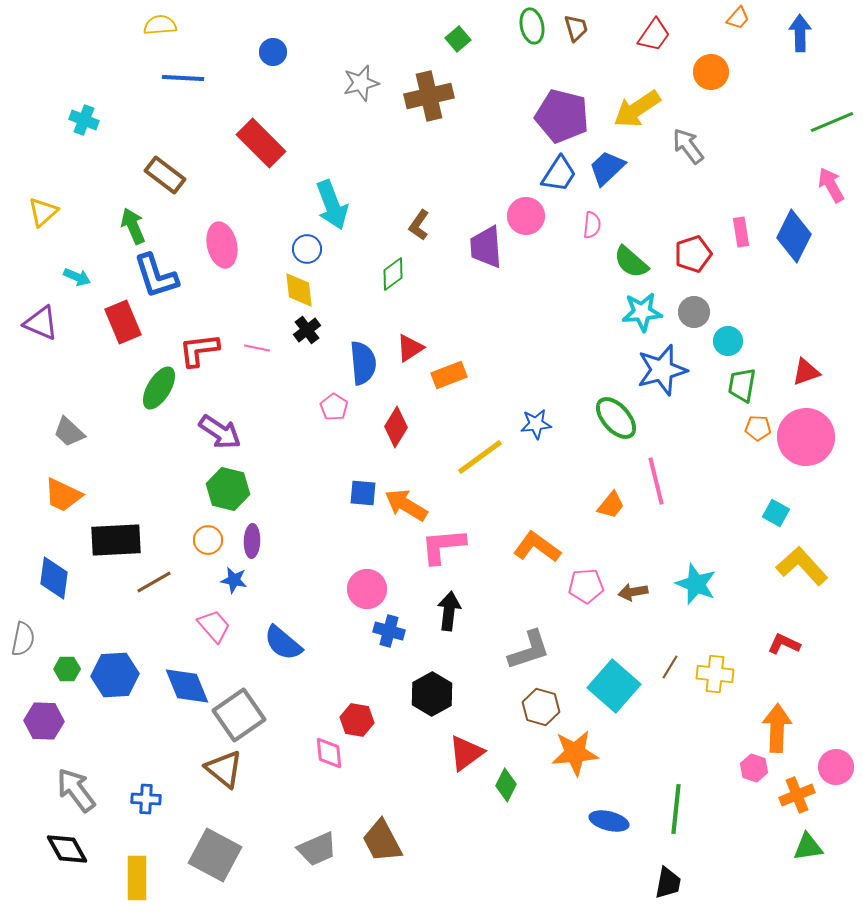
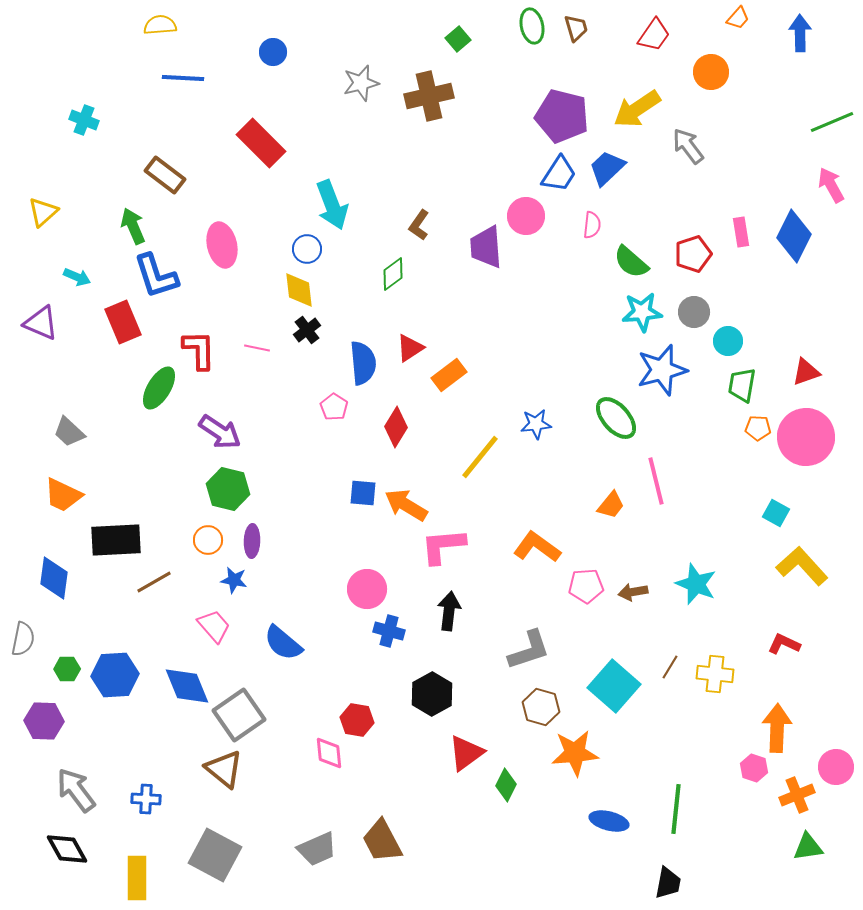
red L-shape at (199, 350): rotated 96 degrees clockwise
orange rectangle at (449, 375): rotated 16 degrees counterclockwise
yellow line at (480, 457): rotated 15 degrees counterclockwise
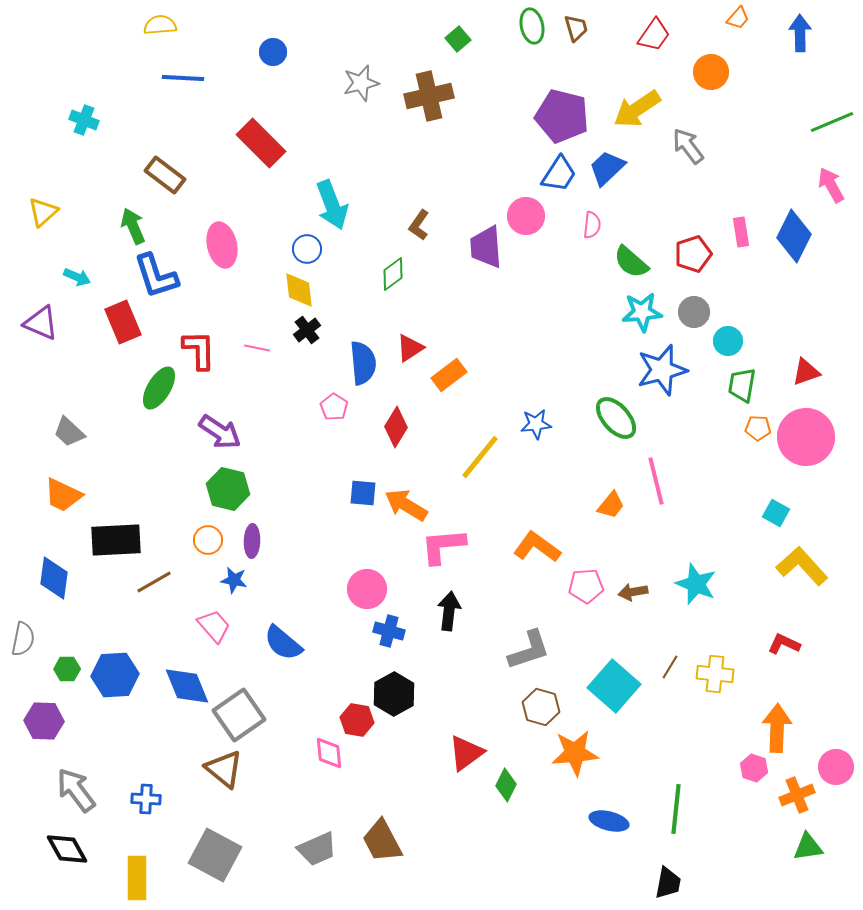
black hexagon at (432, 694): moved 38 px left
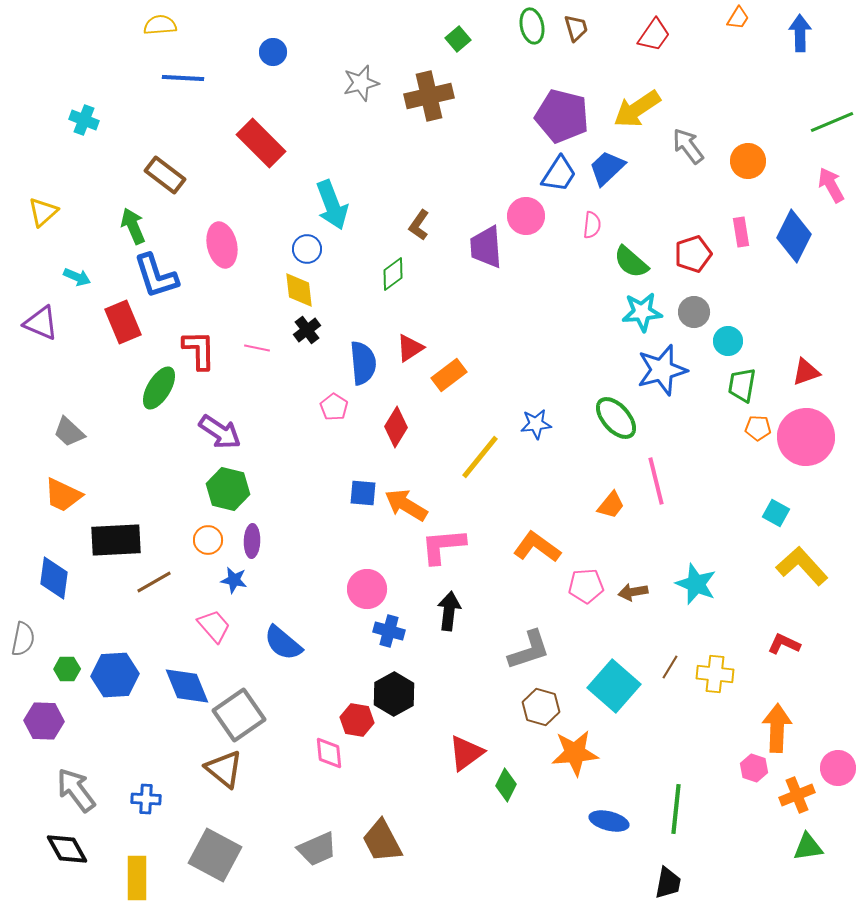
orange trapezoid at (738, 18): rotated 10 degrees counterclockwise
orange circle at (711, 72): moved 37 px right, 89 px down
pink circle at (836, 767): moved 2 px right, 1 px down
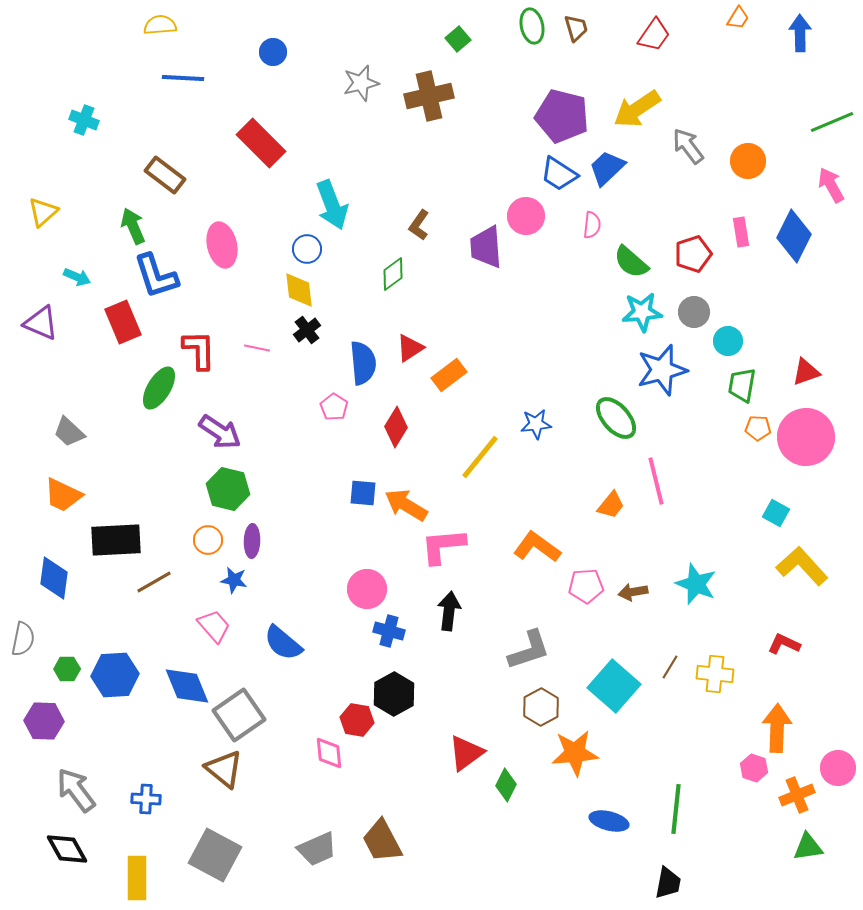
blue trapezoid at (559, 174): rotated 90 degrees clockwise
brown hexagon at (541, 707): rotated 15 degrees clockwise
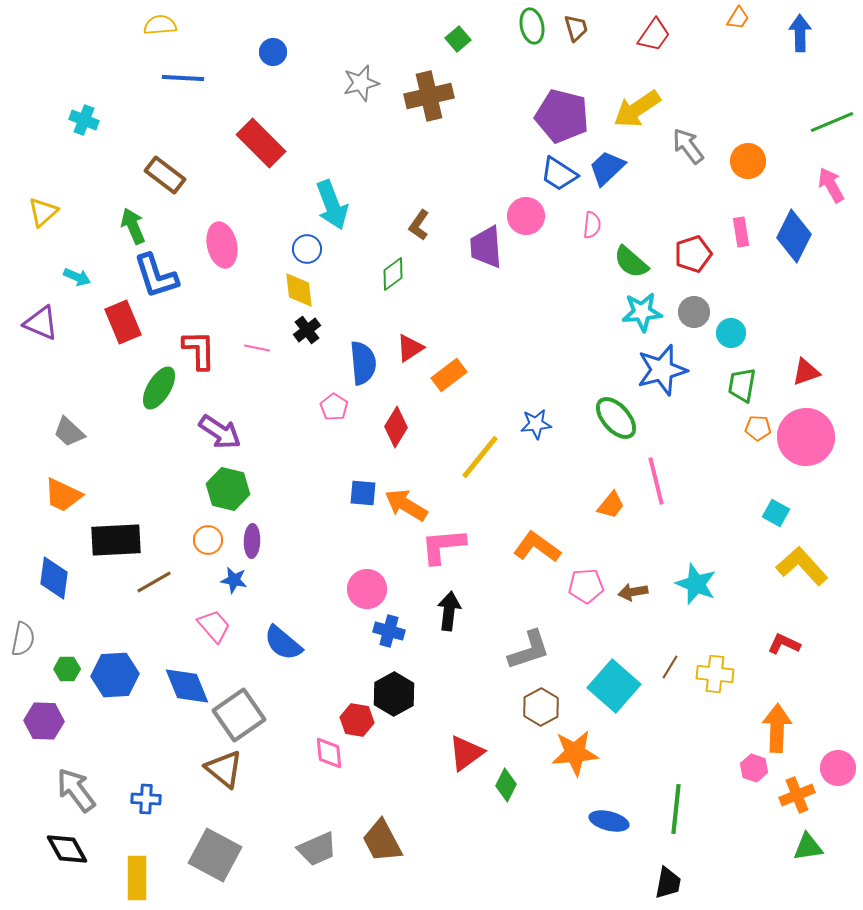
cyan circle at (728, 341): moved 3 px right, 8 px up
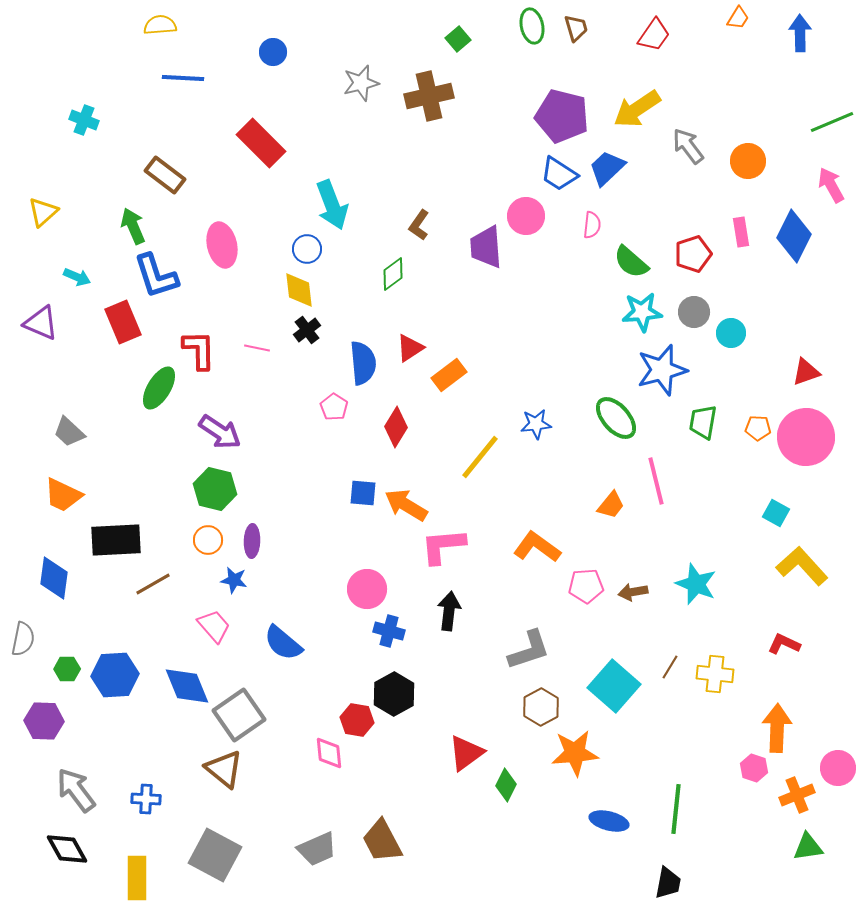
green trapezoid at (742, 385): moved 39 px left, 37 px down
green hexagon at (228, 489): moved 13 px left
brown line at (154, 582): moved 1 px left, 2 px down
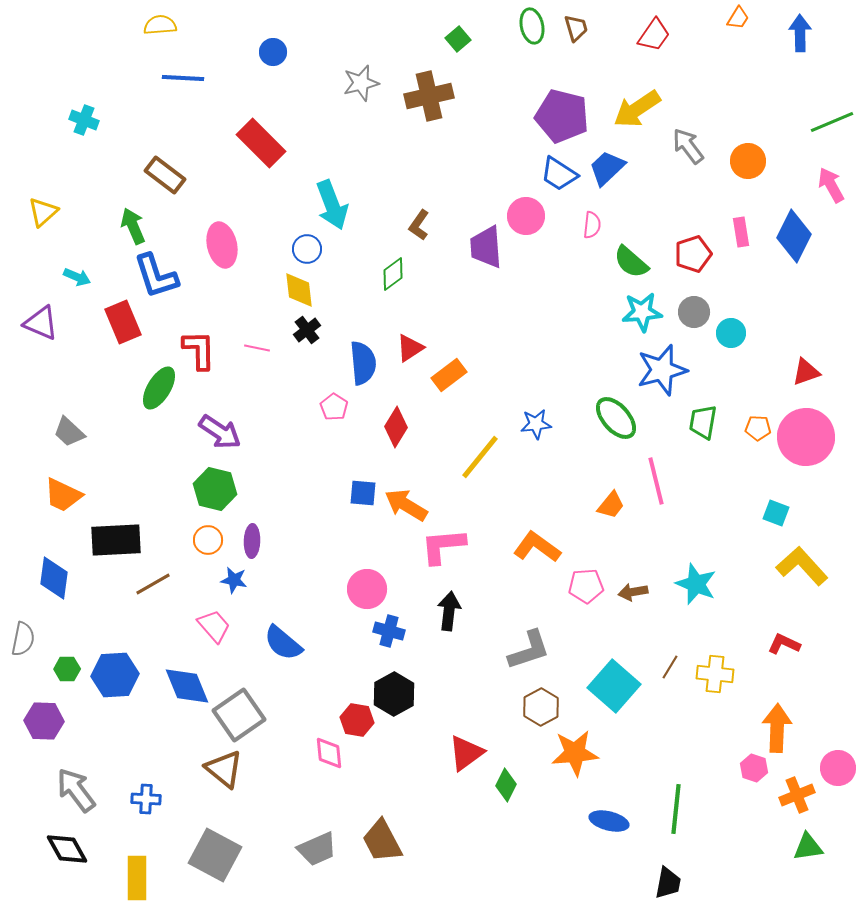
cyan square at (776, 513): rotated 8 degrees counterclockwise
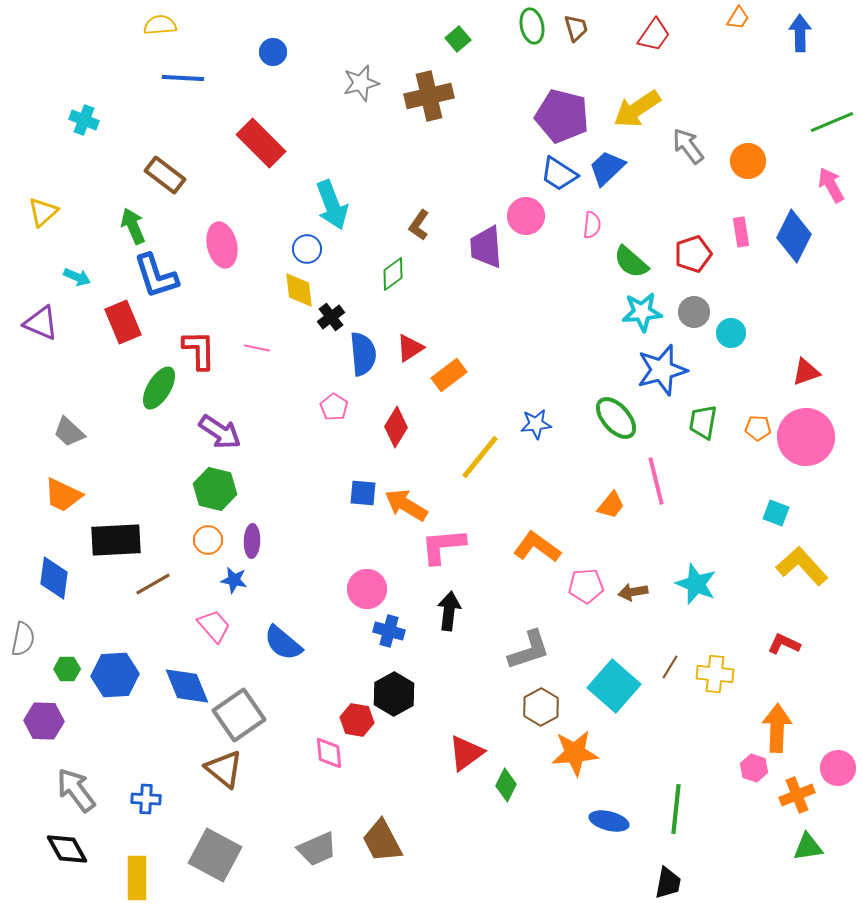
black cross at (307, 330): moved 24 px right, 13 px up
blue semicircle at (363, 363): moved 9 px up
